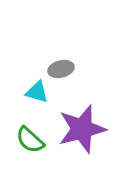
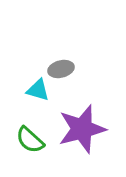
cyan triangle: moved 1 px right, 2 px up
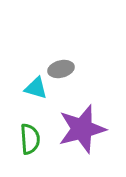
cyan triangle: moved 2 px left, 2 px up
green semicircle: moved 1 px up; rotated 136 degrees counterclockwise
